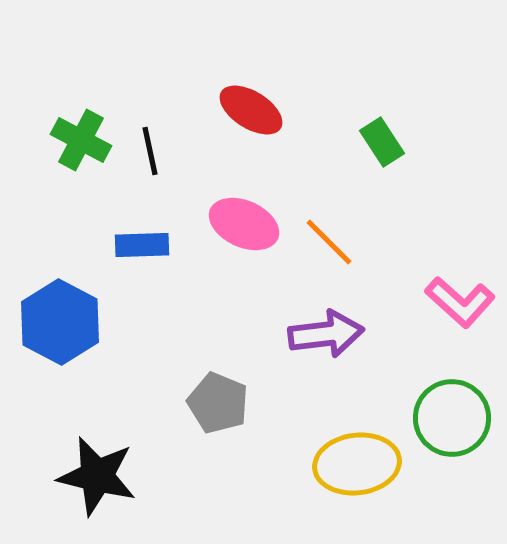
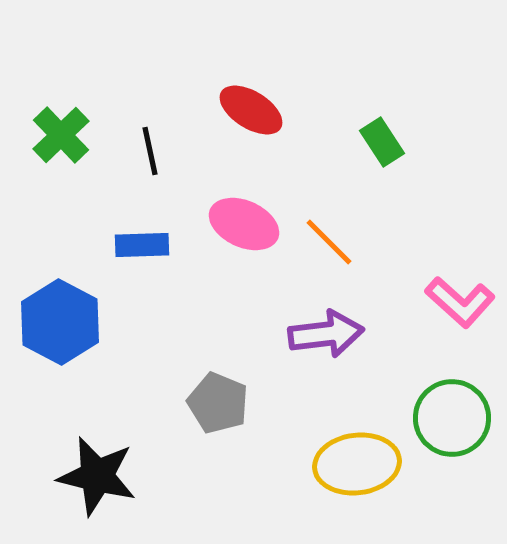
green cross: moved 20 px left, 5 px up; rotated 18 degrees clockwise
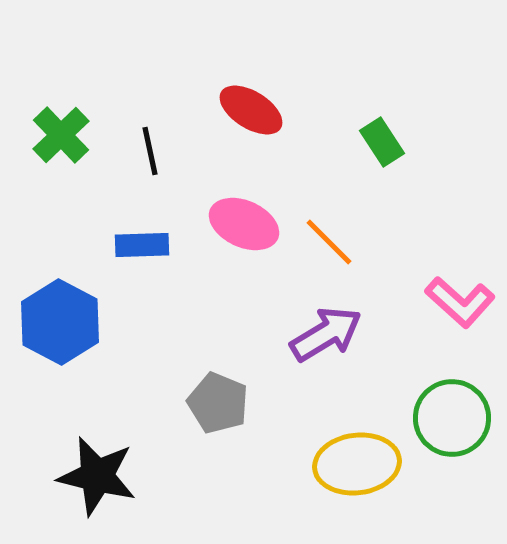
purple arrow: rotated 24 degrees counterclockwise
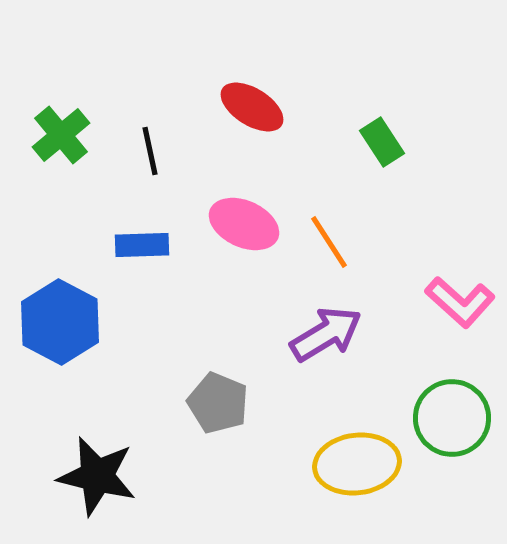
red ellipse: moved 1 px right, 3 px up
green cross: rotated 4 degrees clockwise
orange line: rotated 12 degrees clockwise
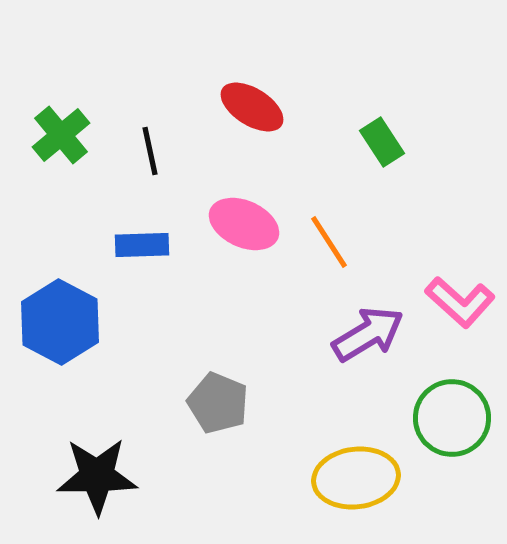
purple arrow: moved 42 px right
yellow ellipse: moved 1 px left, 14 px down
black star: rotated 14 degrees counterclockwise
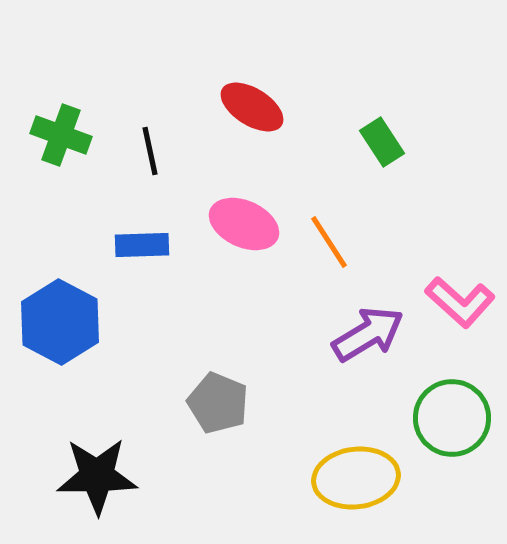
green cross: rotated 30 degrees counterclockwise
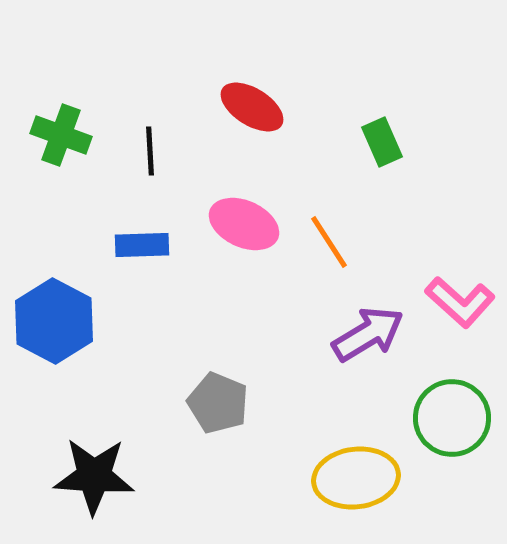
green rectangle: rotated 9 degrees clockwise
black line: rotated 9 degrees clockwise
blue hexagon: moved 6 px left, 1 px up
black star: moved 3 px left; rotated 4 degrees clockwise
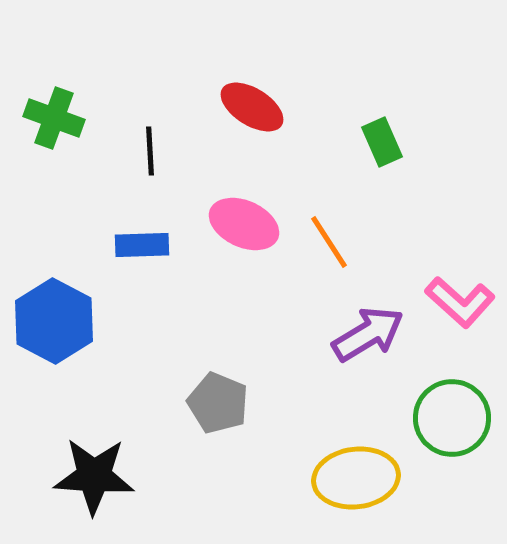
green cross: moved 7 px left, 17 px up
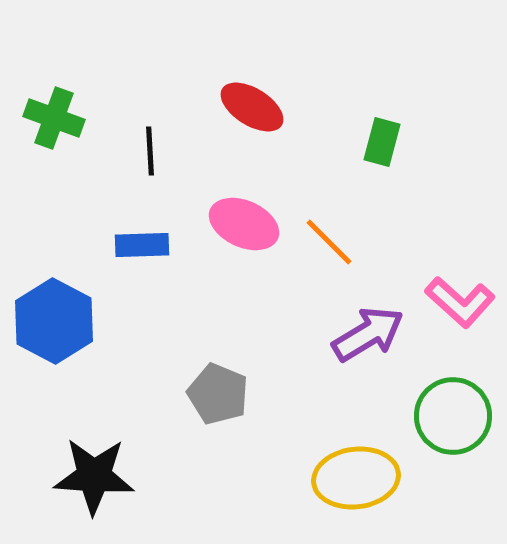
green rectangle: rotated 39 degrees clockwise
orange line: rotated 12 degrees counterclockwise
gray pentagon: moved 9 px up
green circle: moved 1 px right, 2 px up
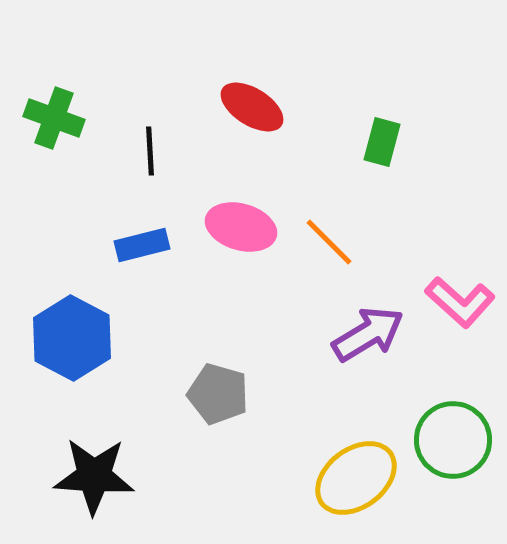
pink ellipse: moved 3 px left, 3 px down; rotated 8 degrees counterclockwise
blue rectangle: rotated 12 degrees counterclockwise
blue hexagon: moved 18 px right, 17 px down
gray pentagon: rotated 6 degrees counterclockwise
green circle: moved 24 px down
yellow ellipse: rotated 30 degrees counterclockwise
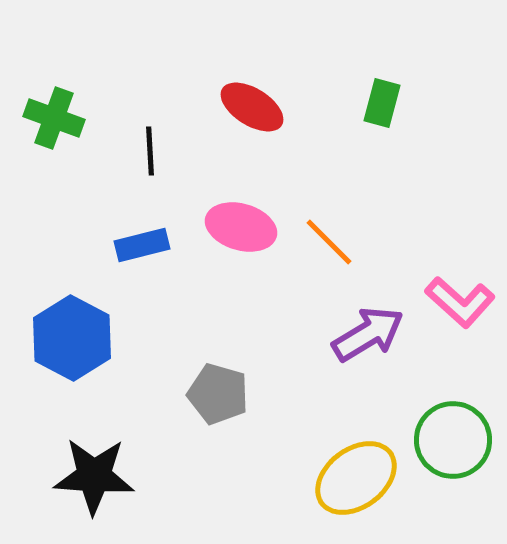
green rectangle: moved 39 px up
